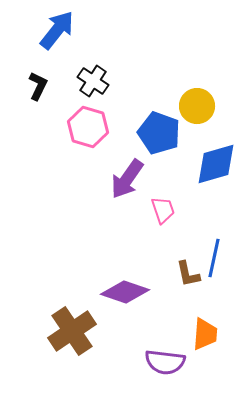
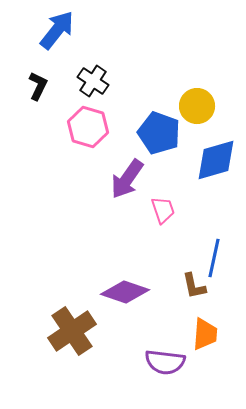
blue diamond: moved 4 px up
brown L-shape: moved 6 px right, 12 px down
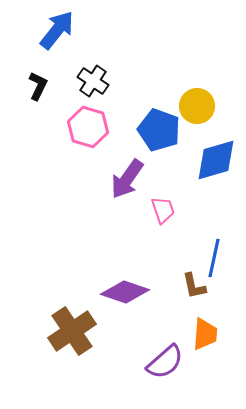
blue pentagon: moved 3 px up
purple semicircle: rotated 48 degrees counterclockwise
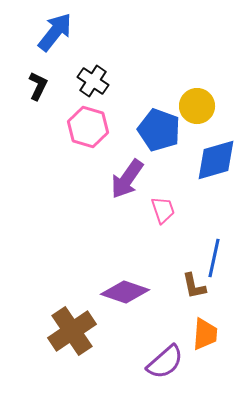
blue arrow: moved 2 px left, 2 px down
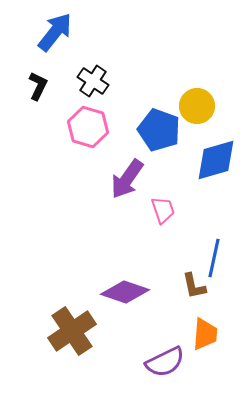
purple semicircle: rotated 15 degrees clockwise
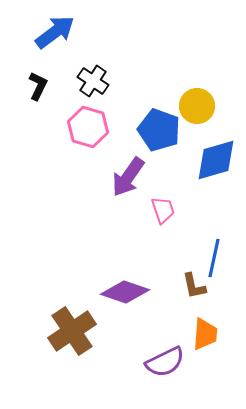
blue arrow: rotated 15 degrees clockwise
purple arrow: moved 1 px right, 2 px up
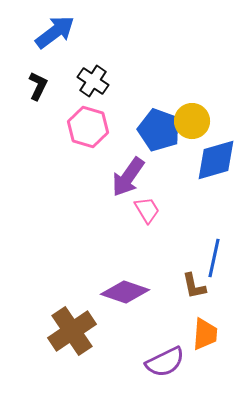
yellow circle: moved 5 px left, 15 px down
pink trapezoid: moved 16 px left; rotated 12 degrees counterclockwise
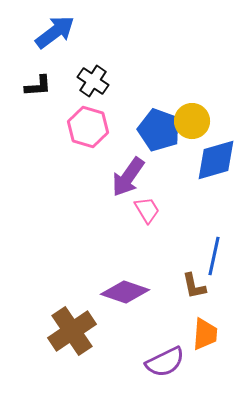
black L-shape: rotated 60 degrees clockwise
blue line: moved 2 px up
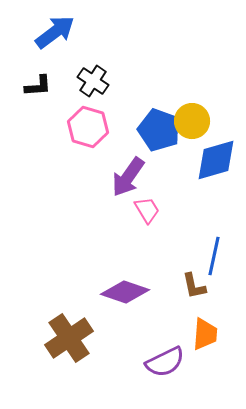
brown cross: moved 3 px left, 7 px down
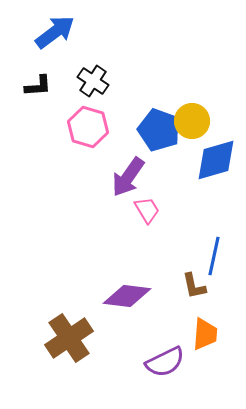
purple diamond: moved 2 px right, 4 px down; rotated 12 degrees counterclockwise
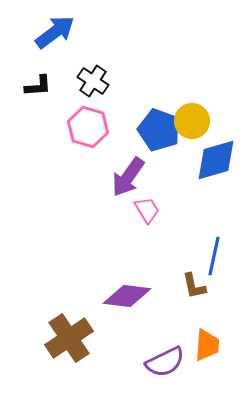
orange trapezoid: moved 2 px right, 11 px down
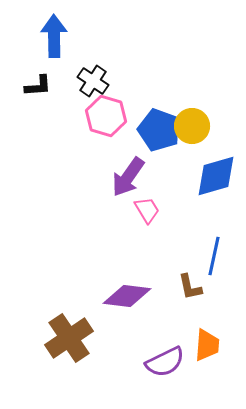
blue arrow: moved 1 px left, 4 px down; rotated 54 degrees counterclockwise
yellow circle: moved 5 px down
pink hexagon: moved 18 px right, 11 px up
blue diamond: moved 16 px down
brown L-shape: moved 4 px left, 1 px down
